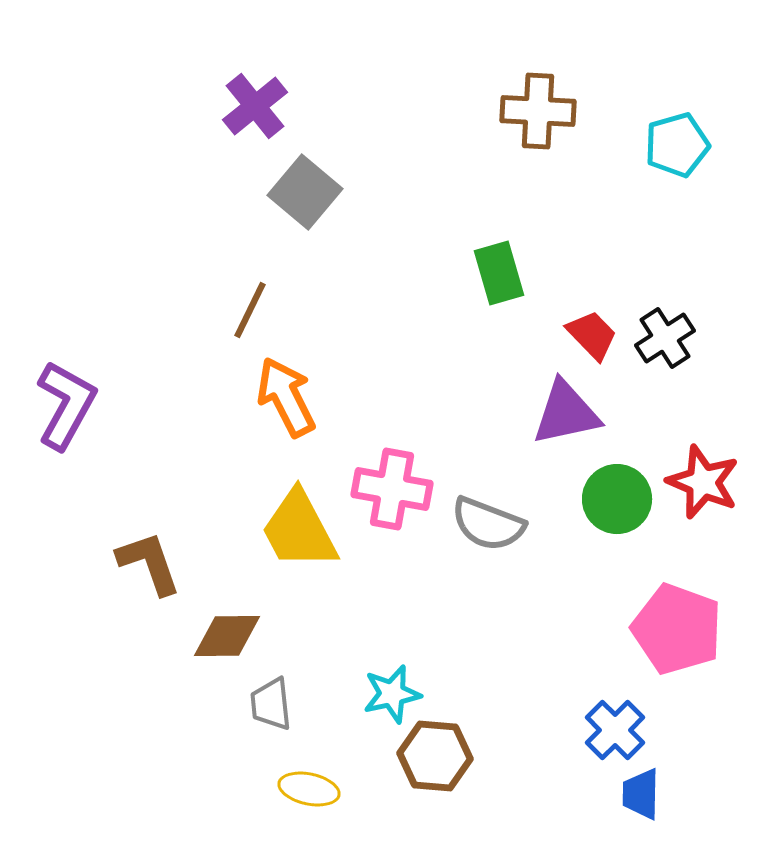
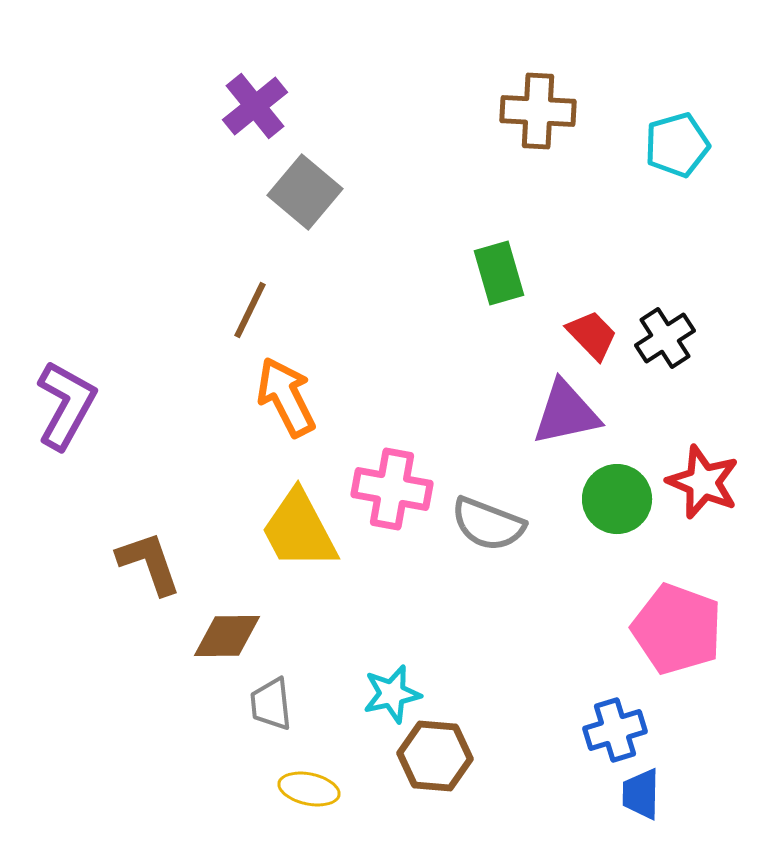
blue cross: rotated 28 degrees clockwise
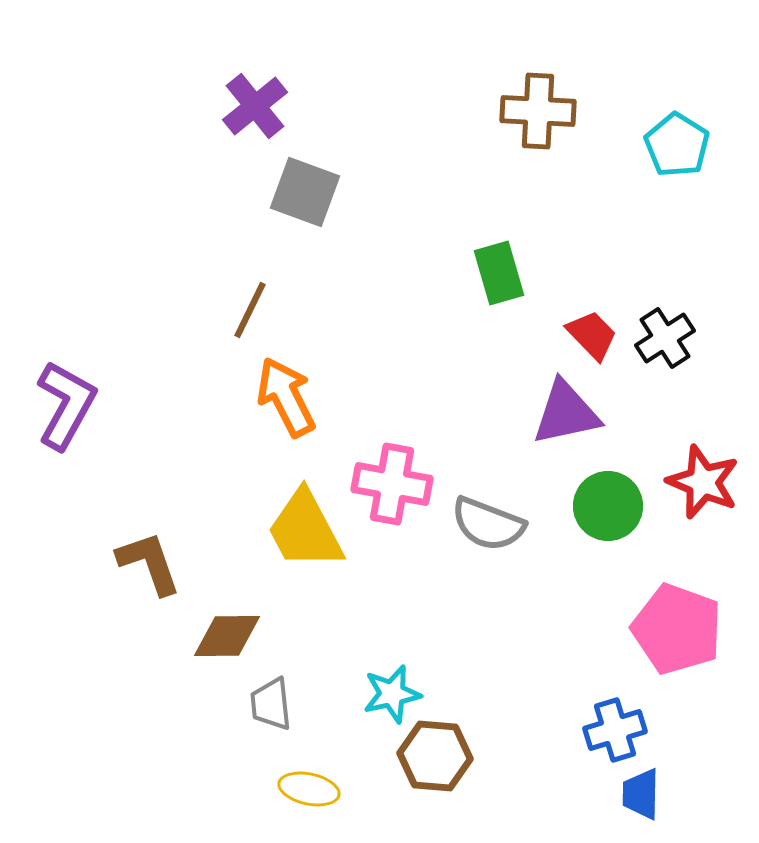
cyan pentagon: rotated 24 degrees counterclockwise
gray square: rotated 20 degrees counterclockwise
pink cross: moved 5 px up
green circle: moved 9 px left, 7 px down
yellow trapezoid: moved 6 px right
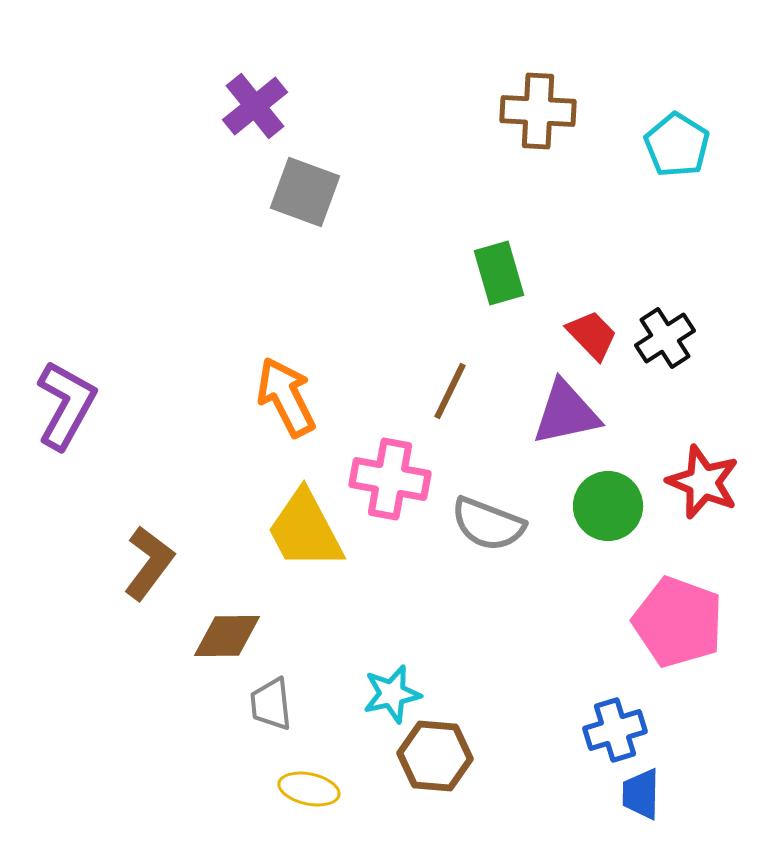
brown line: moved 200 px right, 81 px down
pink cross: moved 2 px left, 5 px up
brown L-shape: rotated 56 degrees clockwise
pink pentagon: moved 1 px right, 7 px up
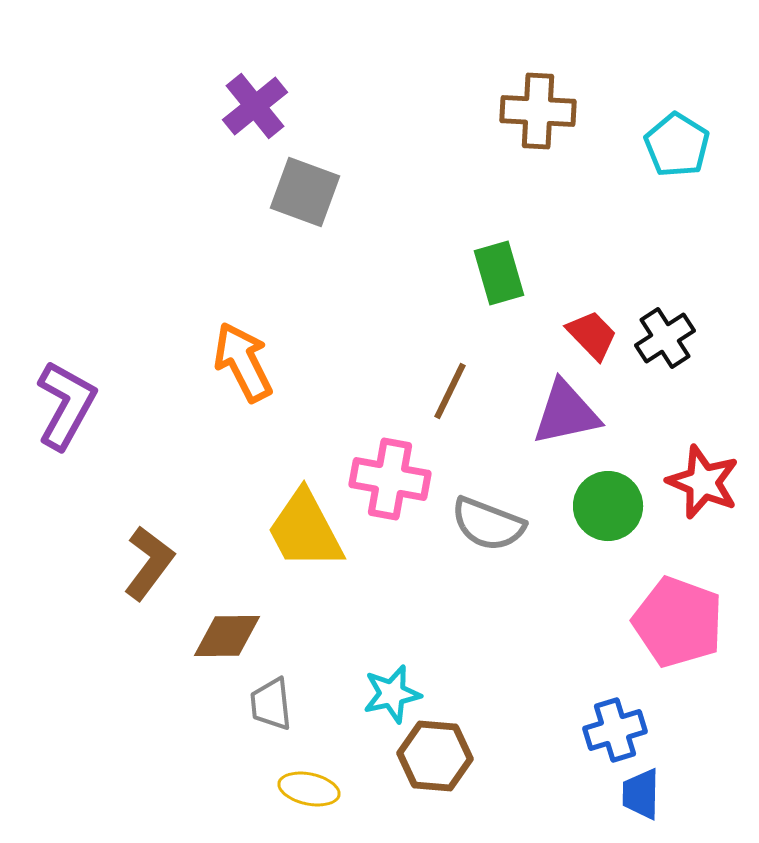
orange arrow: moved 43 px left, 35 px up
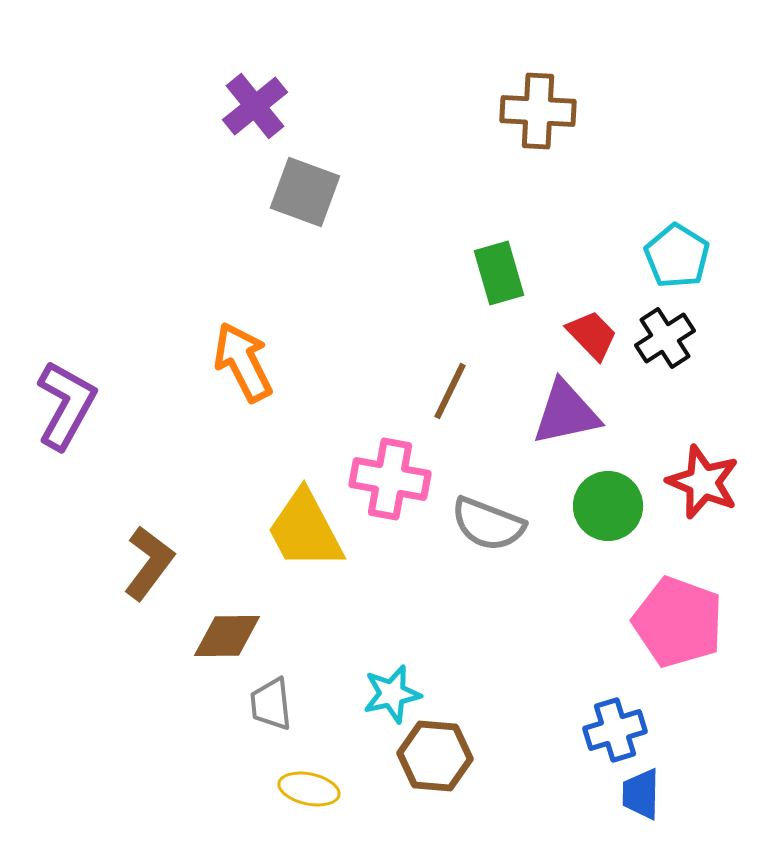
cyan pentagon: moved 111 px down
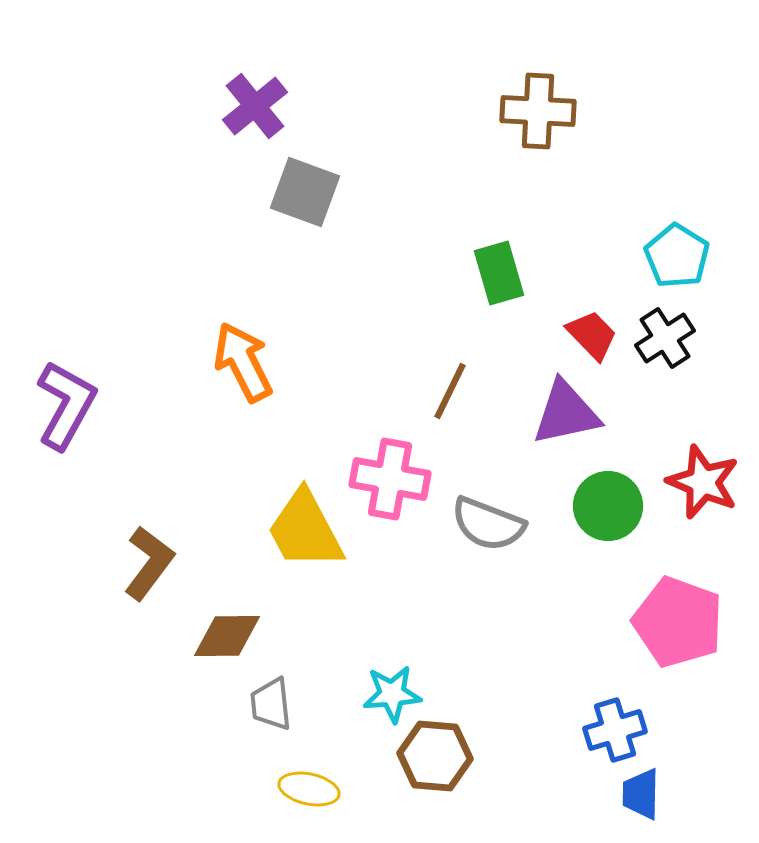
cyan star: rotated 8 degrees clockwise
